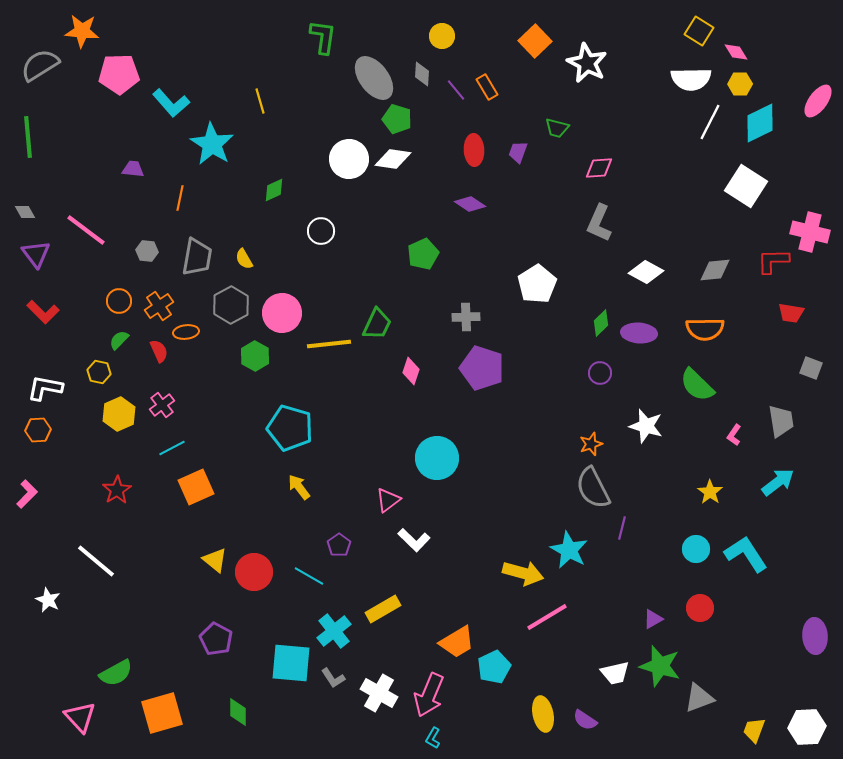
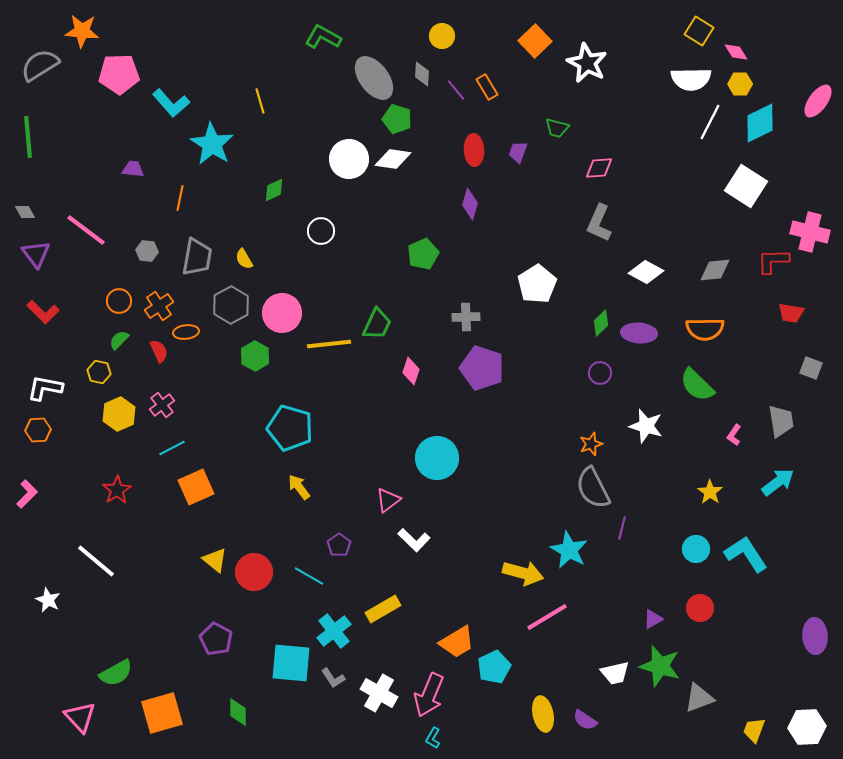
green L-shape at (323, 37): rotated 69 degrees counterclockwise
purple diamond at (470, 204): rotated 72 degrees clockwise
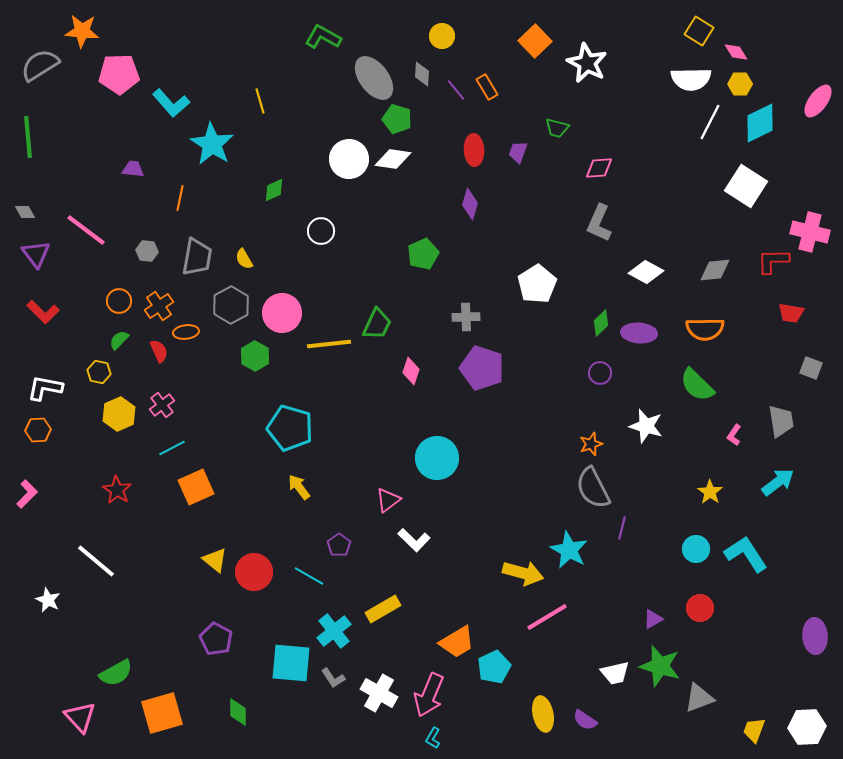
red star at (117, 490): rotated 8 degrees counterclockwise
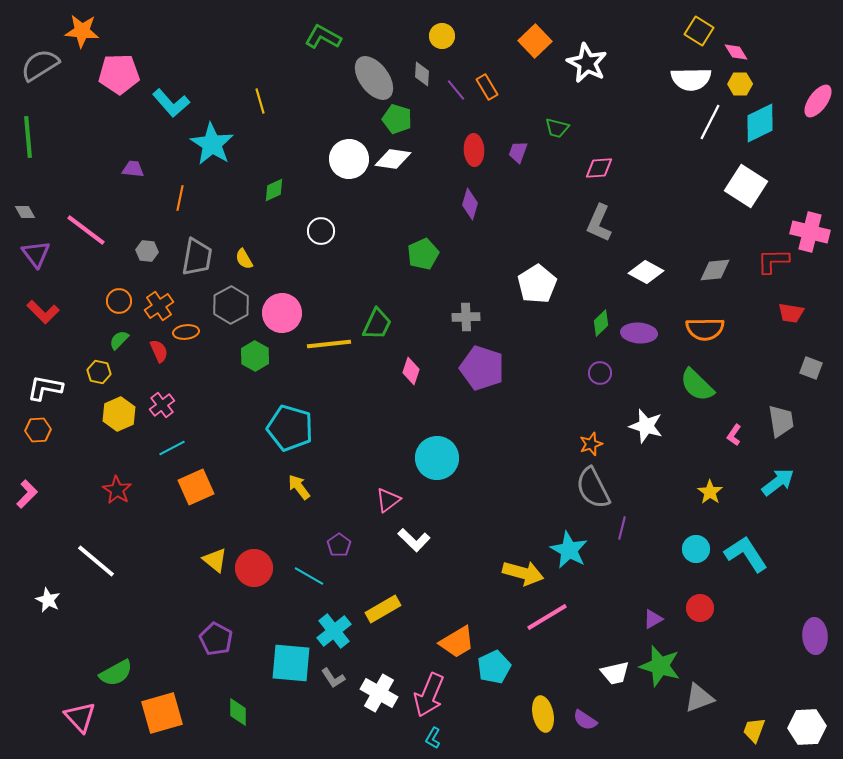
red circle at (254, 572): moved 4 px up
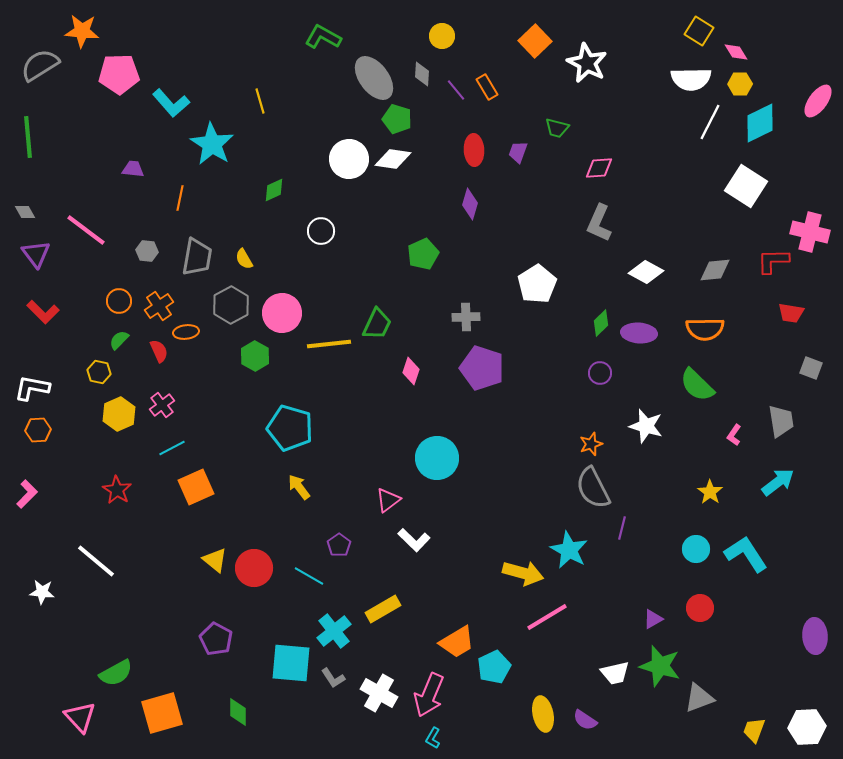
white L-shape at (45, 388): moved 13 px left
white star at (48, 600): moved 6 px left, 8 px up; rotated 20 degrees counterclockwise
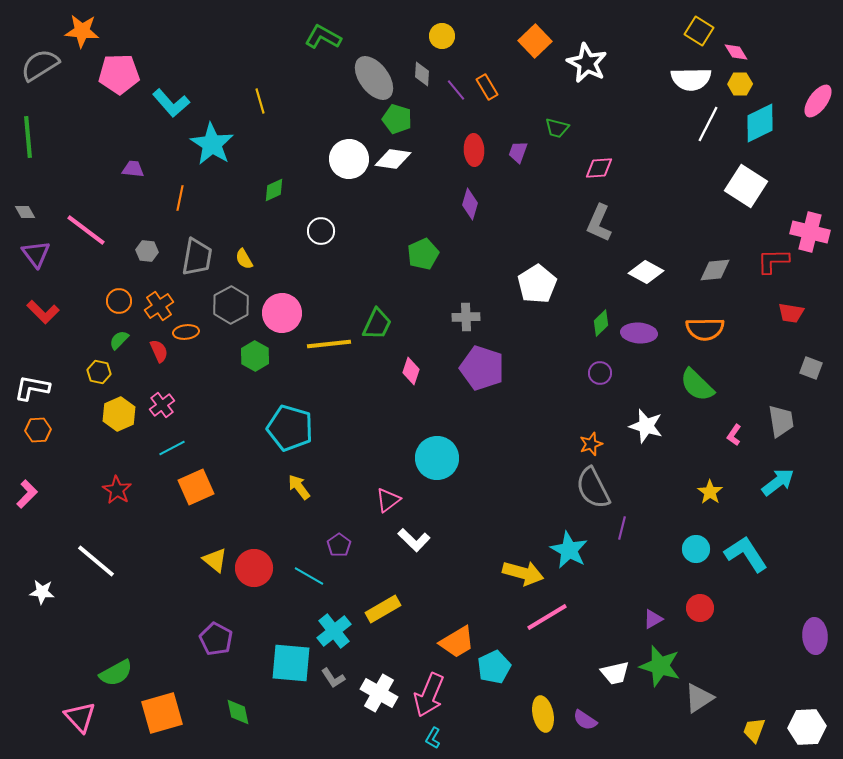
white line at (710, 122): moved 2 px left, 2 px down
gray triangle at (699, 698): rotated 12 degrees counterclockwise
green diamond at (238, 712): rotated 12 degrees counterclockwise
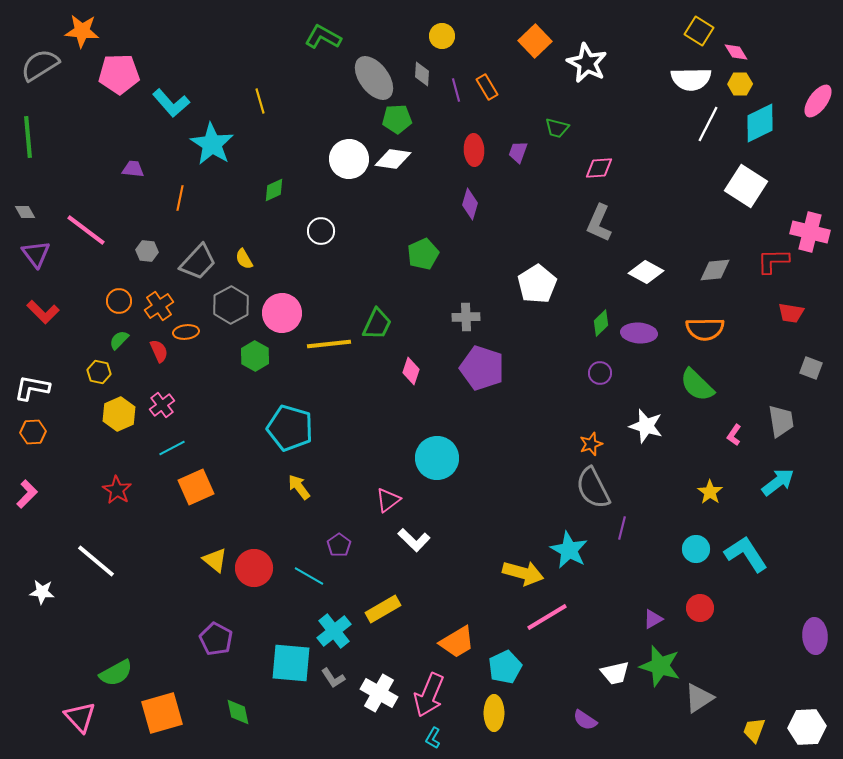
purple line at (456, 90): rotated 25 degrees clockwise
green pentagon at (397, 119): rotated 20 degrees counterclockwise
gray trapezoid at (197, 257): moved 1 px right, 5 px down; rotated 33 degrees clockwise
orange hexagon at (38, 430): moved 5 px left, 2 px down
cyan pentagon at (494, 667): moved 11 px right
yellow ellipse at (543, 714): moved 49 px left, 1 px up; rotated 12 degrees clockwise
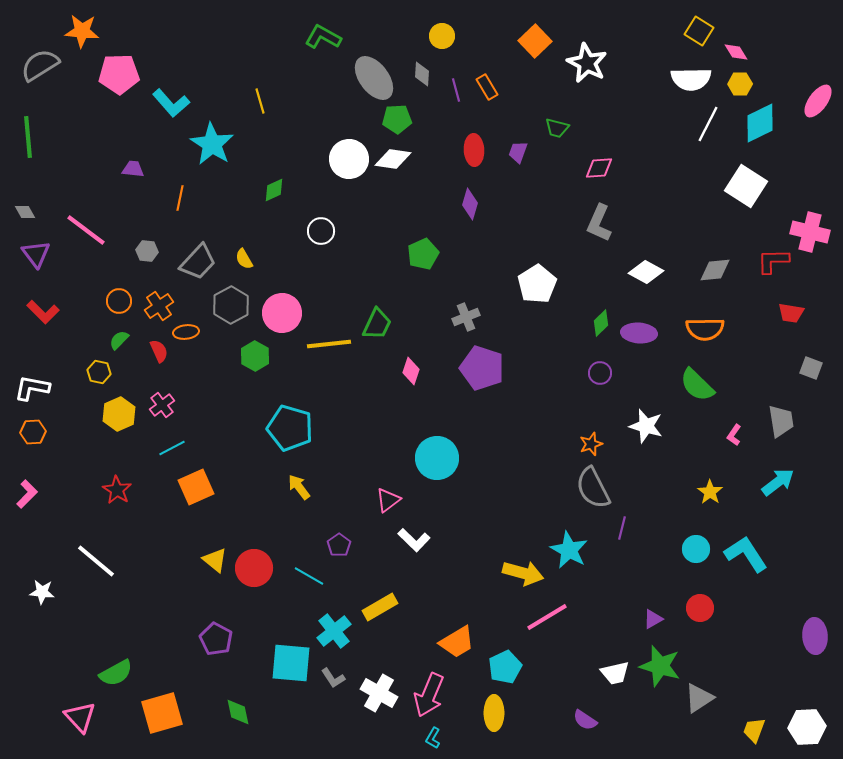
gray cross at (466, 317): rotated 20 degrees counterclockwise
yellow rectangle at (383, 609): moved 3 px left, 2 px up
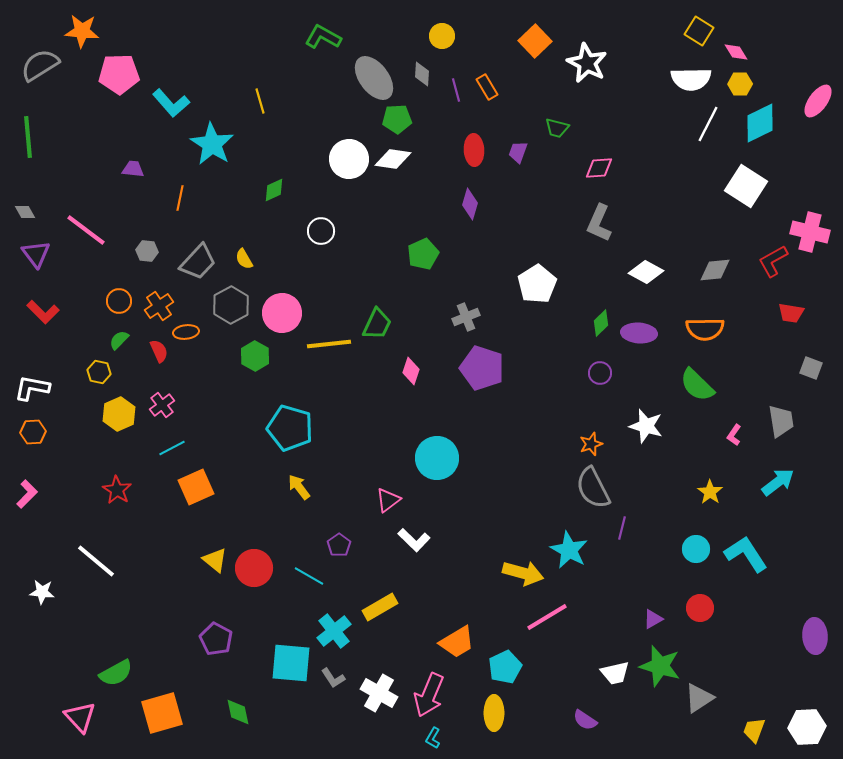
red L-shape at (773, 261): rotated 28 degrees counterclockwise
